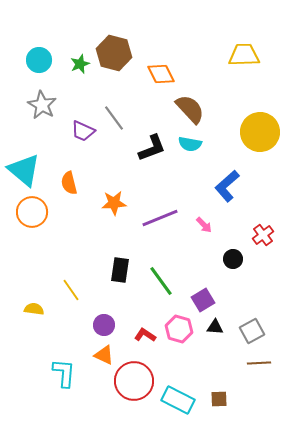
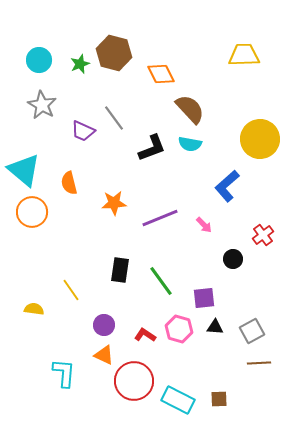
yellow circle: moved 7 px down
purple square: moved 1 px right, 2 px up; rotated 25 degrees clockwise
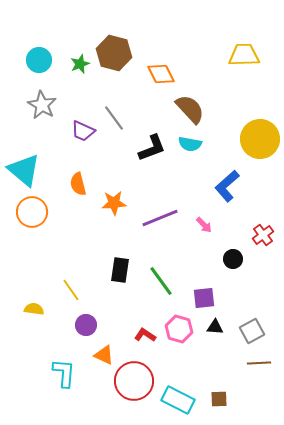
orange semicircle: moved 9 px right, 1 px down
purple circle: moved 18 px left
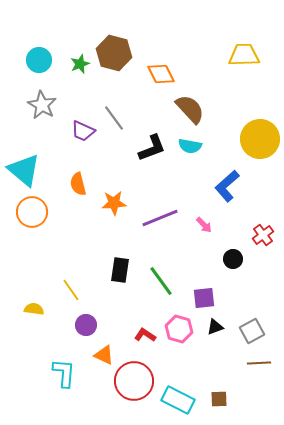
cyan semicircle: moved 2 px down
black triangle: rotated 24 degrees counterclockwise
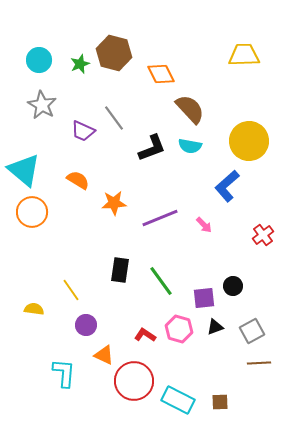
yellow circle: moved 11 px left, 2 px down
orange semicircle: moved 4 px up; rotated 135 degrees clockwise
black circle: moved 27 px down
brown square: moved 1 px right, 3 px down
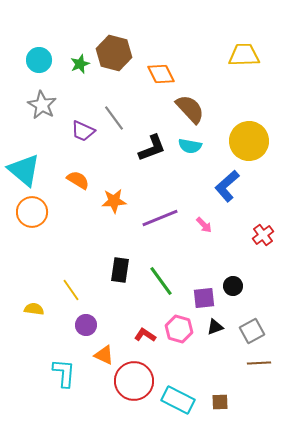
orange star: moved 2 px up
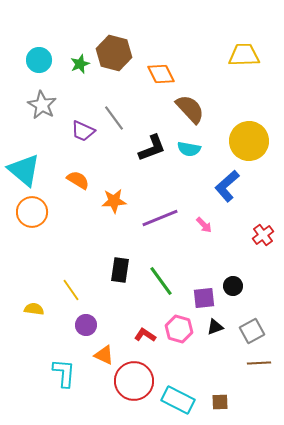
cyan semicircle: moved 1 px left, 3 px down
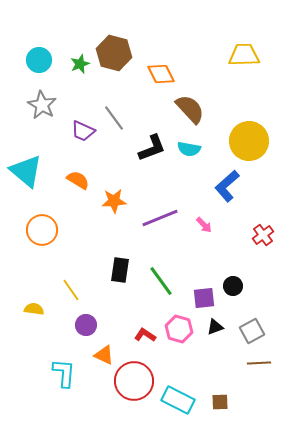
cyan triangle: moved 2 px right, 1 px down
orange circle: moved 10 px right, 18 px down
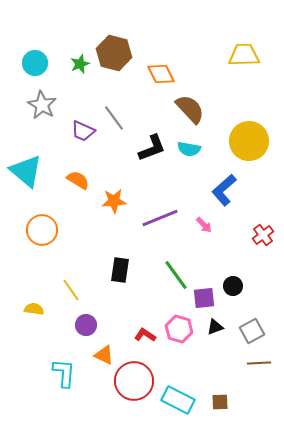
cyan circle: moved 4 px left, 3 px down
blue L-shape: moved 3 px left, 4 px down
green line: moved 15 px right, 6 px up
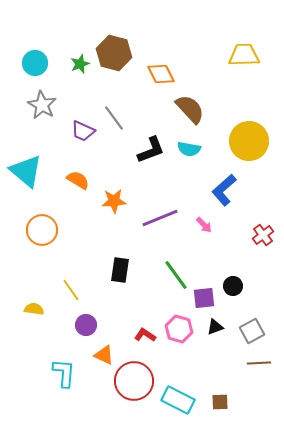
black L-shape: moved 1 px left, 2 px down
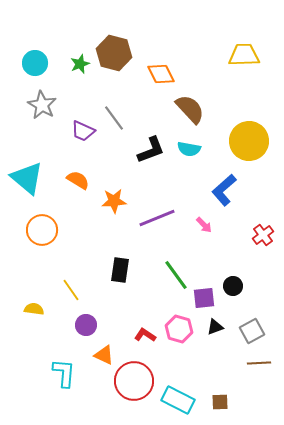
cyan triangle: moved 1 px right, 7 px down
purple line: moved 3 px left
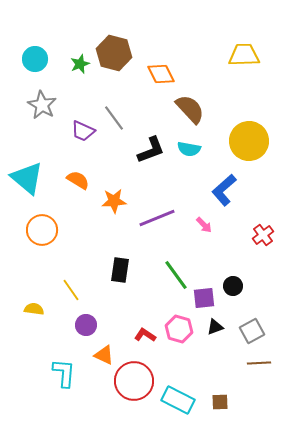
cyan circle: moved 4 px up
